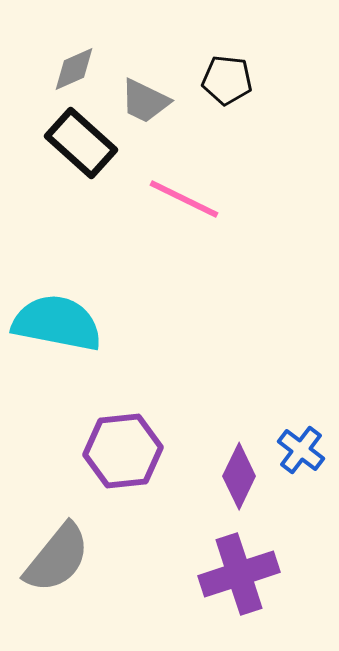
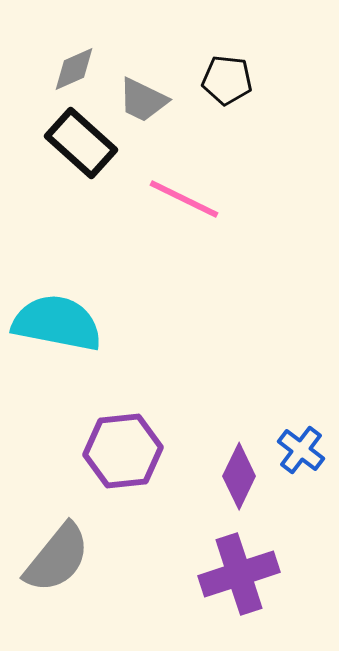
gray trapezoid: moved 2 px left, 1 px up
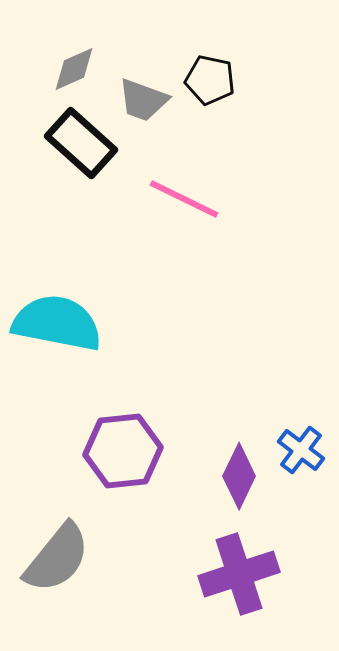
black pentagon: moved 17 px left; rotated 6 degrees clockwise
gray trapezoid: rotated 6 degrees counterclockwise
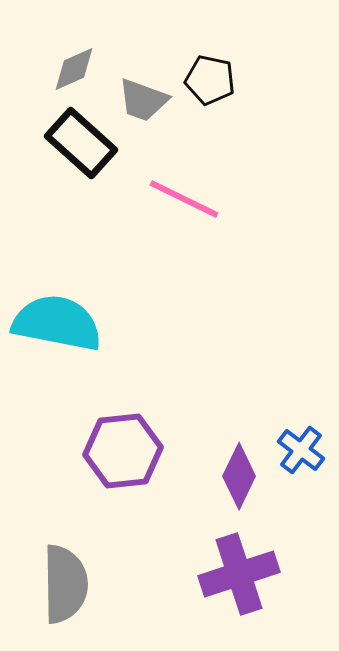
gray semicircle: moved 8 px right, 26 px down; rotated 40 degrees counterclockwise
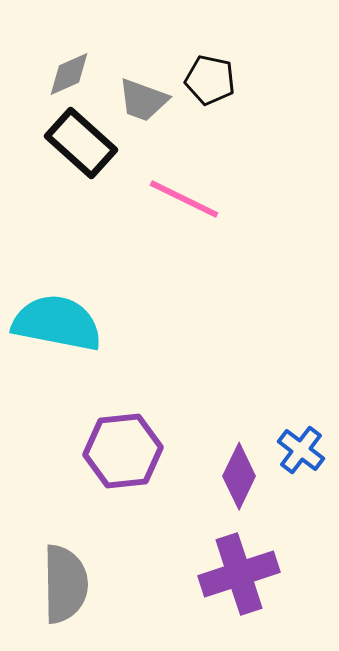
gray diamond: moved 5 px left, 5 px down
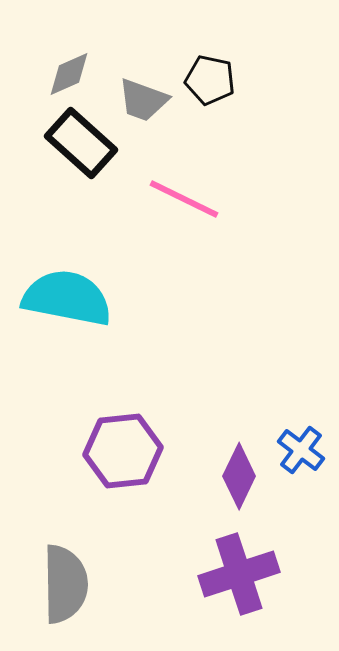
cyan semicircle: moved 10 px right, 25 px up
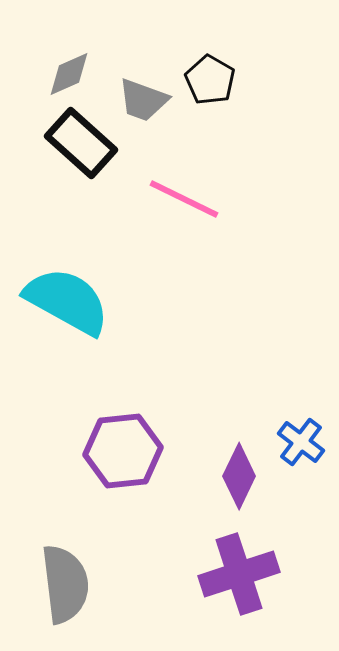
black pentagon: rotated 18 degrees clockwise
cyan semicircle: moved 3 px down; rotated 18 degrees clockwise
blue cross: moved 8 px up
gray semicircle: rotated 6 degrees counterclockwise
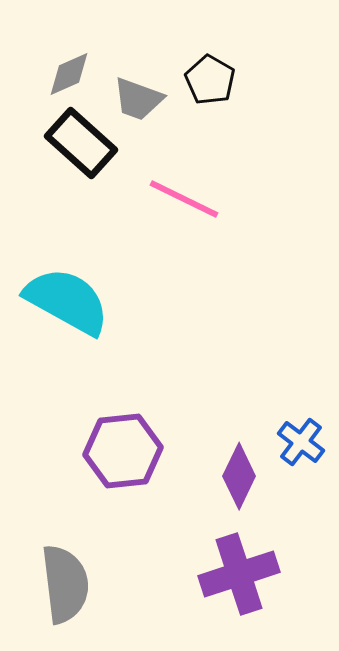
gray trapezoid: moved 5 px left, 1 px up
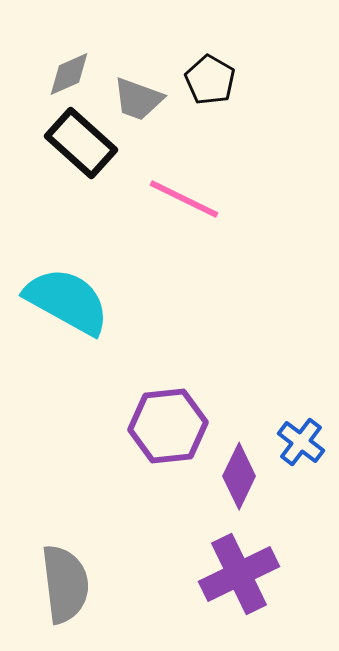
purple hexagon: moved 45 px right, 25 px up
purple cross: rotated 8 degrees counterclockwise
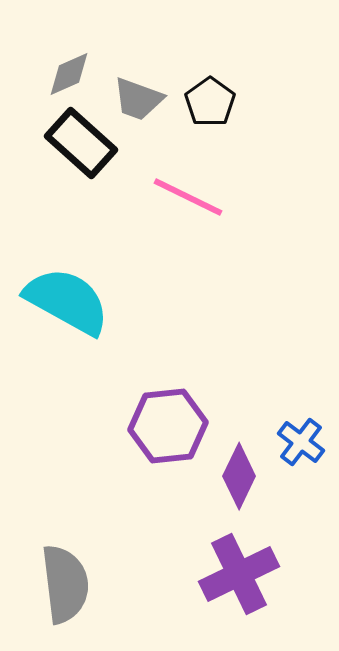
black pentagon: moved 22 px down; rotated 6 degrees clockwise
pink line: moved 4 px right, 2 px up
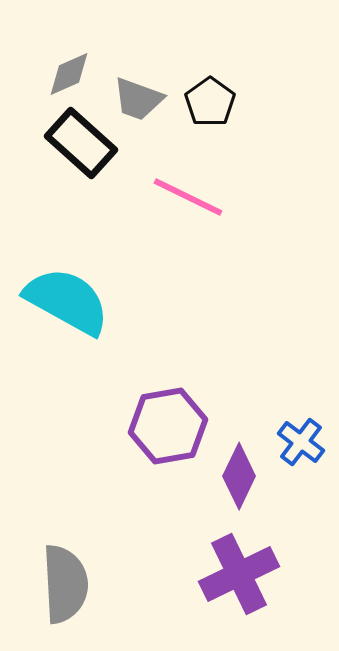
purple hexagon: rotated 4 degrees counterclockwise
gray semicircle: rotated 4 degrees clockwise
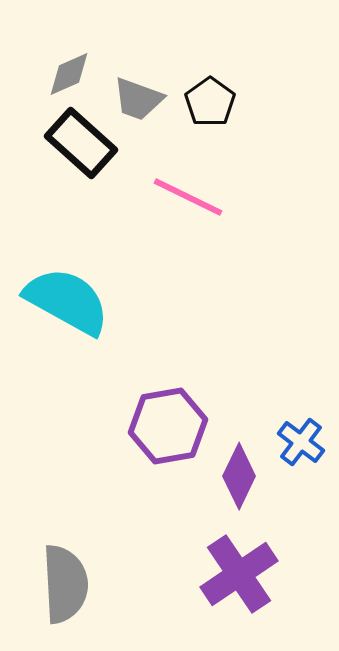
purple cross: rotated 8 degrees counterclockwise
